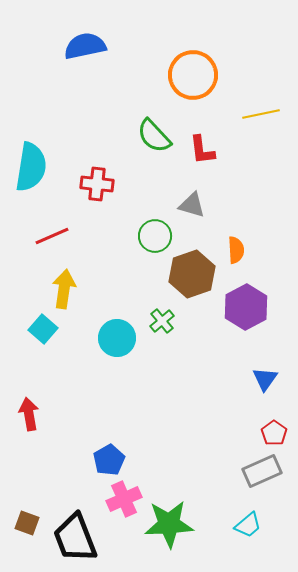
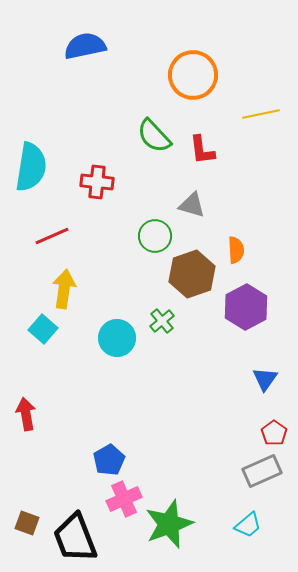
red cross: moved 2 px up
red arrow: moved 3 px left
green star: rotated 18 degrees counterclockwise
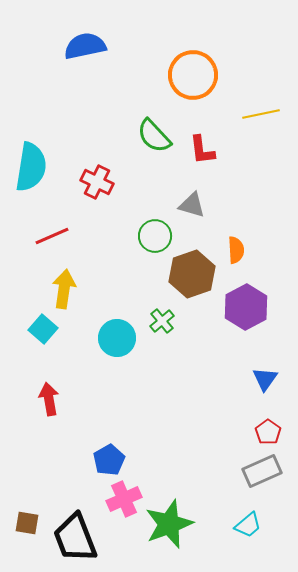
red cross: rotated 20 degrees clockwise
red arrow: moved 23 px right, 15 px up
red pentagon: moved 6 px left, 1 px up
brown square: rotated 10 degrees counterclockwise
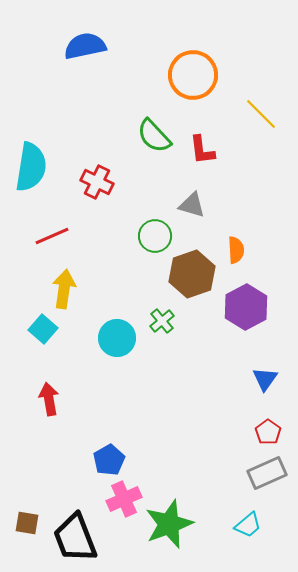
yellow line: rotated 57 degrees clockwise
gray rectangle: moved 5 px right, 2 px down
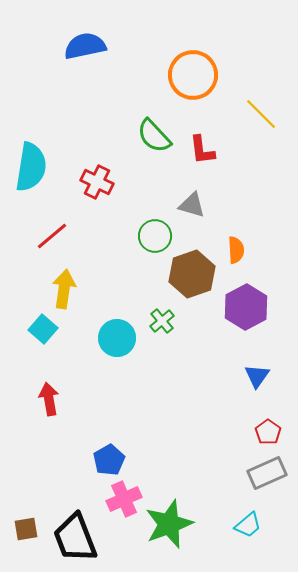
red line: rotated 16 degrees counterclockwise
blue triangle: moved 8 px left, 3 px up
brown square: moved 1 px left, 6 px down; rotated 20 degrees counterclockwise
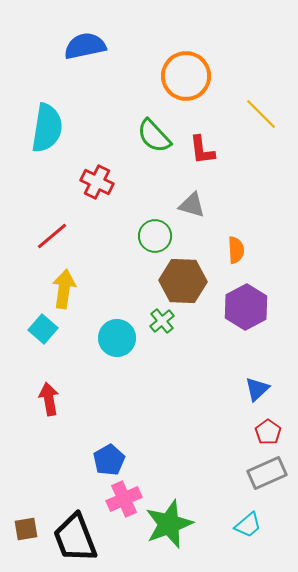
orange circle: moved 7 px left, 1 px down
cyan semicircle: moved 16 px right, 39 px up
brown hexagon: moved 9 px left, 7 px down; rotated 21 degrees clockwise
blue triangle: moved 13 px down; rotated 12 degrees clockwise
